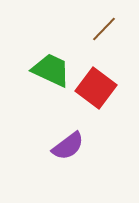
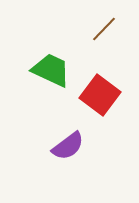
red square: moved 4 px right, 7 px down
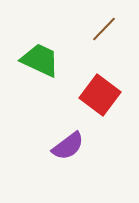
green trapezoid: moved 11 px left, 10 px up
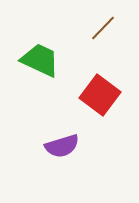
brown line: moved 1 px left, 1 px up
purple semicircle: moved 6 px left; rotated 20 degrees clockwise
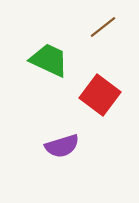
brown line: moved 1 px up; rotated 8 degrees clockwise
green trapezoid: moved 9 px right
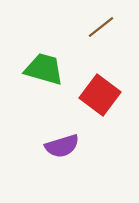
brown line: moved 2 px left
green trapezoid: moved 5 px left, 9 px down; rotated 9 degrees counterclockwise
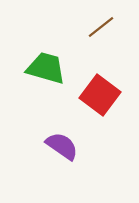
green trapezoid: moved 2 px right, 1 px up
purple semicircle: rotated 128 degrees counterclockwise
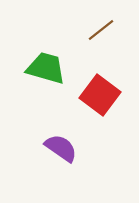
brown line: moved 3 px down
purple semicircle: moved 1 px left, 2 px down
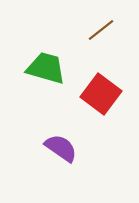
red square: moved 1 px right, 1 px up
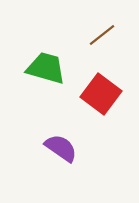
brown line: moved 1 px right, 5 px down
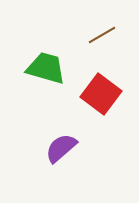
brown line: rotated 8 degrees clockwise
purple semicircle: rotated 76 degrees counterclockwise
